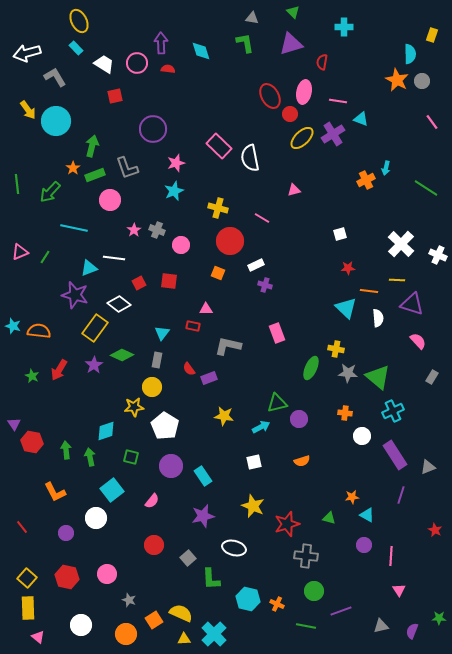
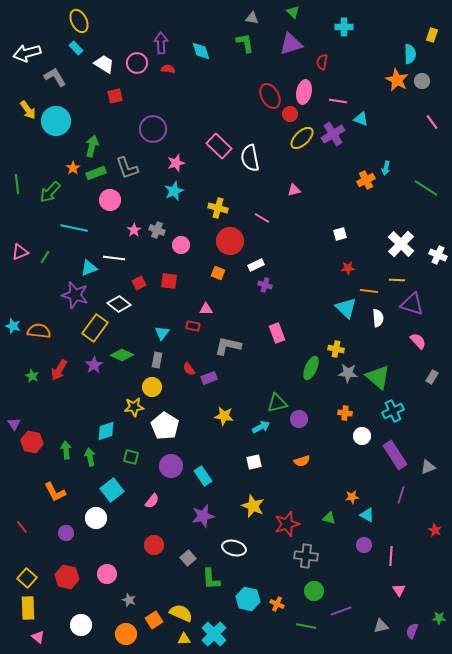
green rectangle at (95, 175): moved 1 px right, 2 px up
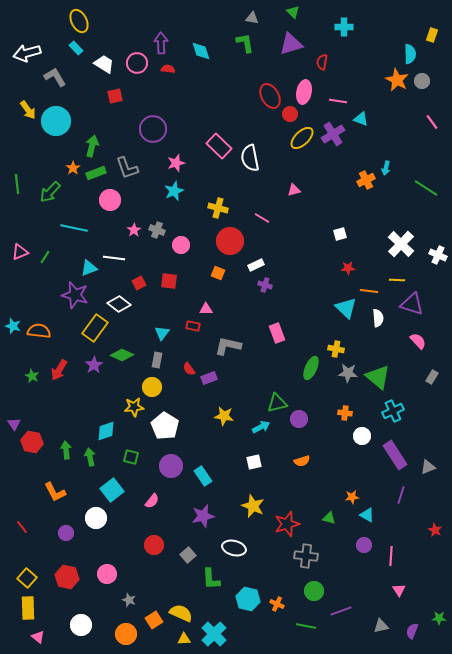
gray square at (188, 558): moved 3 px up
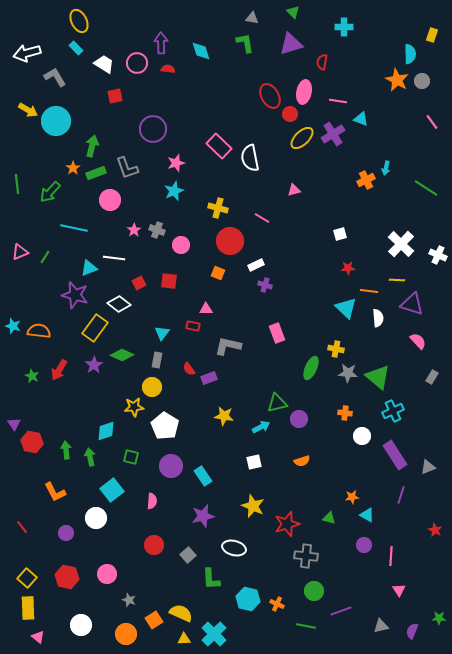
yellow arrow at (28, 110): rotated 24 degrees counterclockwise
pink semicircle at (152, 501): rotated 35 degrees counterclockwise
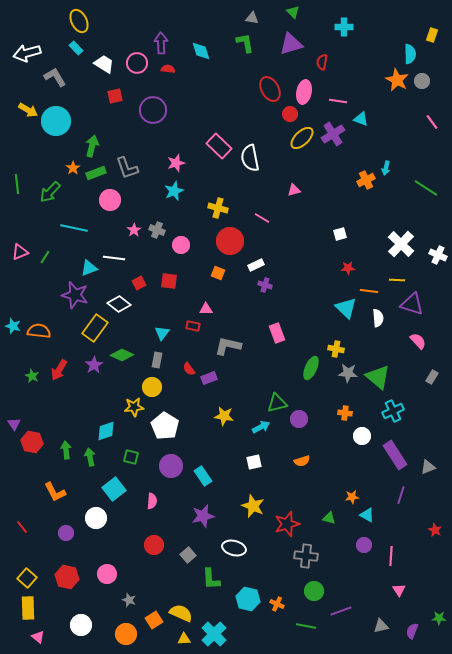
red ellipse at (270, 96): moved 7 px up
purple circle at (153, 129): moved 19 px up
cyan square at (112, 490): moved 2 px right, 1 px up
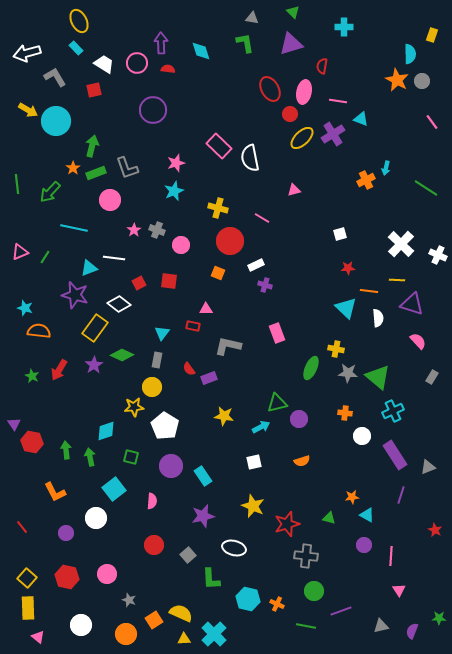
red semicircle at (322, 62): moved 4 px down
red square at (115, 96): moved 21 px left, 6 px up
cyan star at (13, 326): moved 12 px right, 18 px up
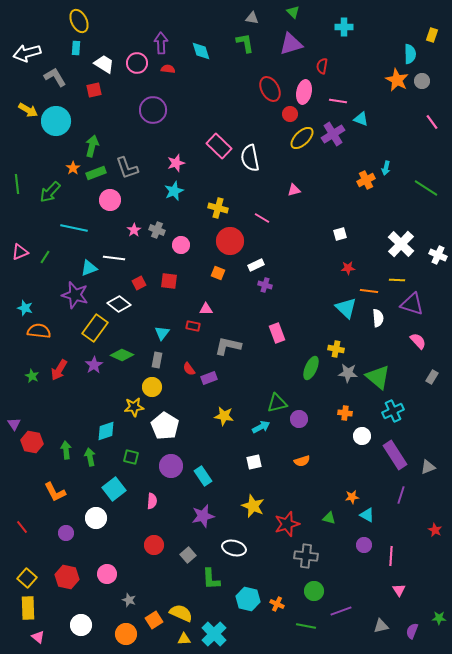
cyan rectangle at (76, 48): rotated 48 degrees clockwise
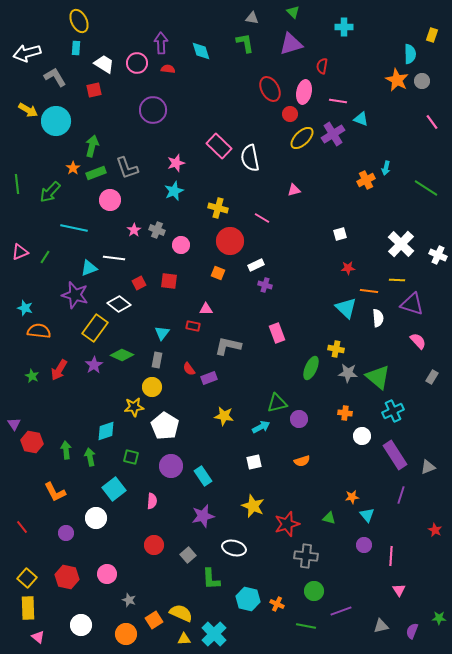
cyan triangle at (367, 515): rotated 21 degrees clockwise
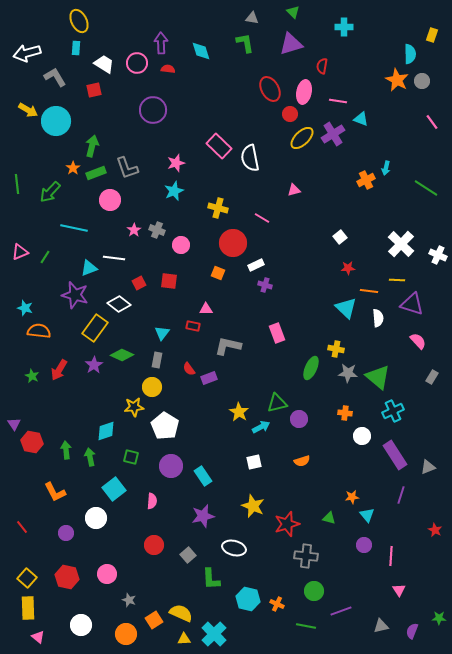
white square at (340, 234): moved 3 px down; rotated 24 degrees counterclockwise
red circle at (230, 241): moved 3 px right, 2 px down
yellow star at (224, 416): moved 15 px right, 4 px up; rotated 24 degrees clockwise
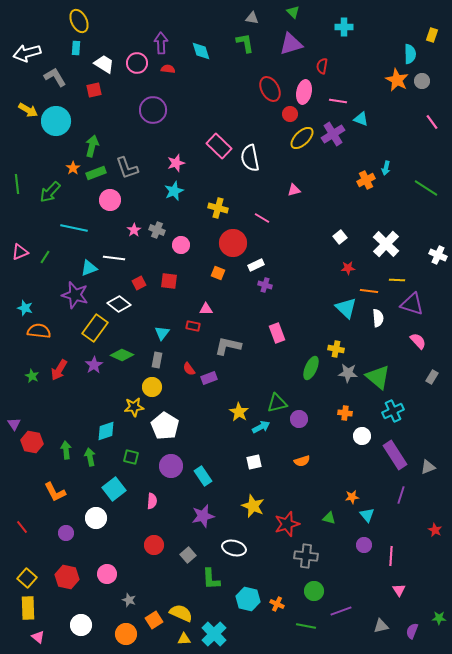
white cross at (401, 244): moved 15 px left
